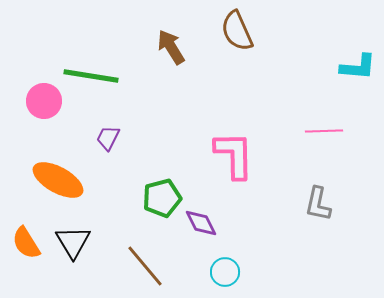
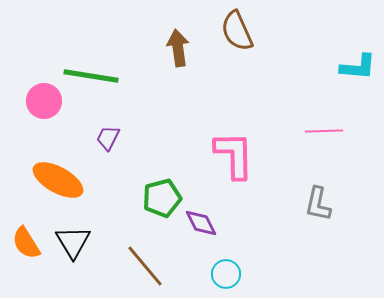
brown arrow: moved 7 px right, 1 px down; rotated 24 degrees clockwise
cyan circle: moved 1 px right, 2 px down
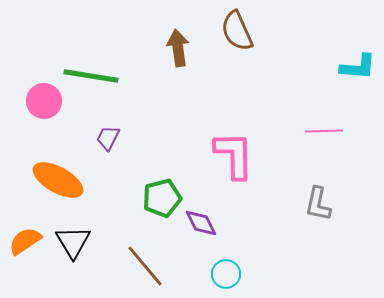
orange semicircle: moved 1 px left, 2 px up; rotated 88 degrees clockwise
